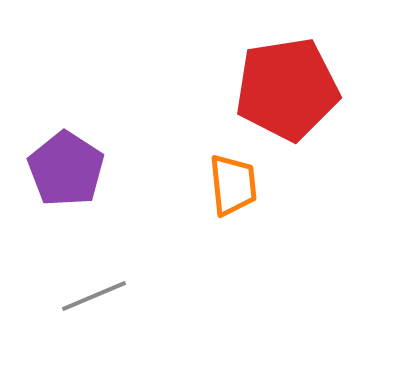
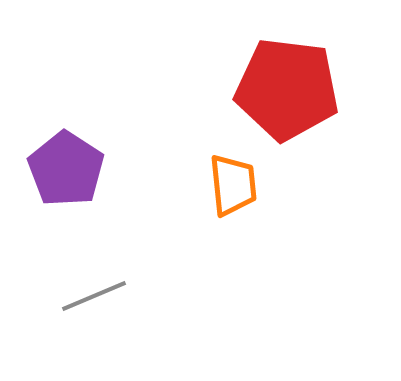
red pentagon: rotated 16 degrees clockwise
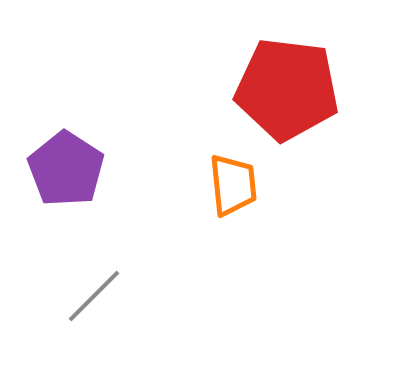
gray line: rotated 22 degrees counterclockwise
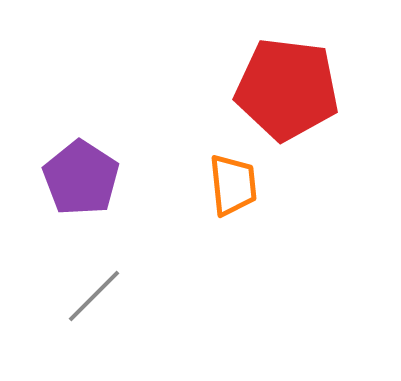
purple pentagon: moved 15 px right, 9 px down
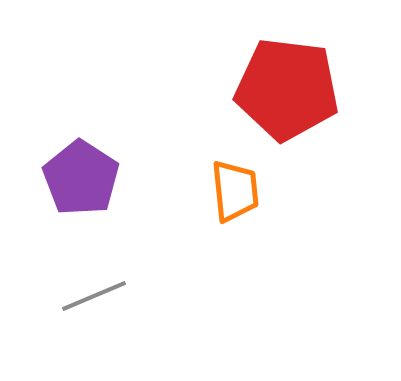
orange trapezoid: moved 2 px right, 6 px down
gray line: rotated 22 degrees clockwise
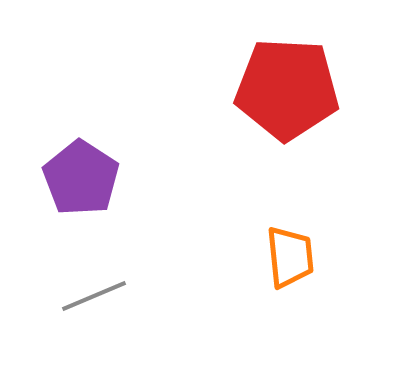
red pentagon: rotated 4 degrees counterclockwise
orange trapezoid: moved 55 px right, 66 px down
